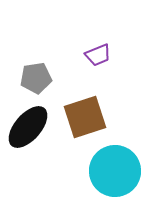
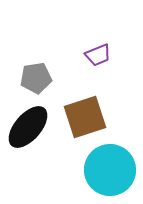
cyan circle: moved 5 px left, 1 px up
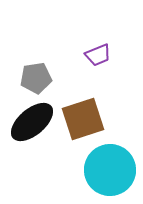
brown square: moved 2 px left, 2 px down
black ellipse: moved 4 px right, 5 px up; rotated 9 degrees clockwise
